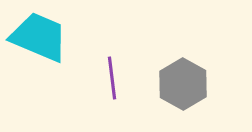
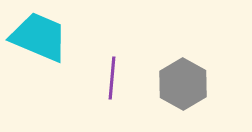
purple line: rotated 12 degrees clockwise
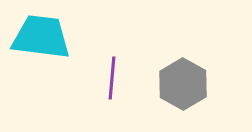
cyan trapezoid: moved 2 px right; rotated 16 degrees counterclockwise
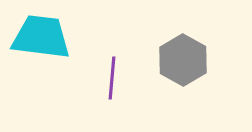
gray hexagon: moved 24 px up
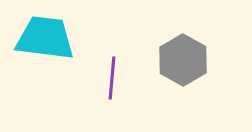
cyan trapezoid: moved 4 px right, 1 px down
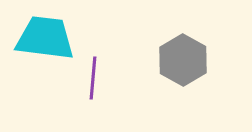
purple line: moved 19 px left
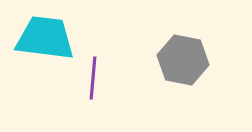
gray hexagon: rotated 18 degrees counterclockwise
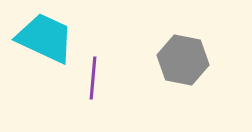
cyan trapezoid: rotated 18 degrees clockwise
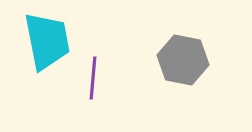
cyan trapezoid: moved 2 px right, 3 px down; rotated 54 degrees clockwise
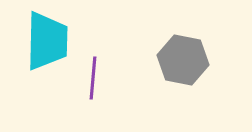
cyan trapezoid: rotated 12 degrees clockwise
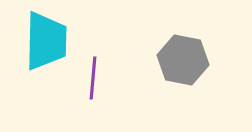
cyan trapezoid: moved 1 px left
